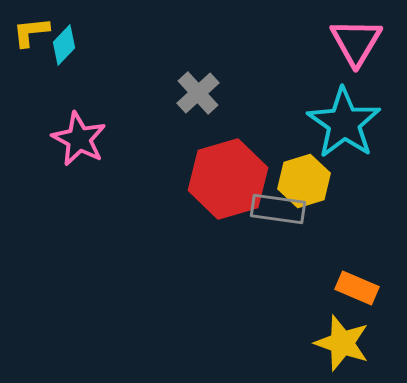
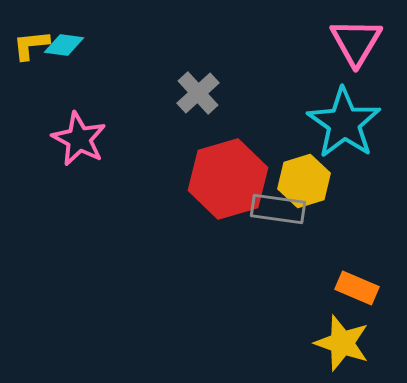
yellow L-shape: moved 13 px down
cyan diamond: rotated 54 degrees clockwise
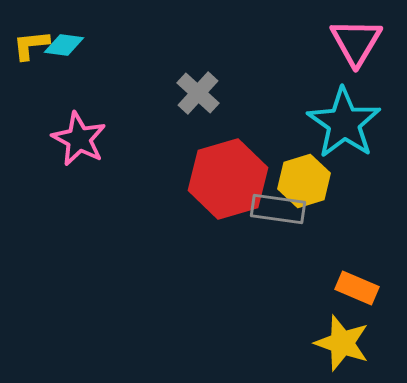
gray cross: rotated 6 degrees counterclockwise
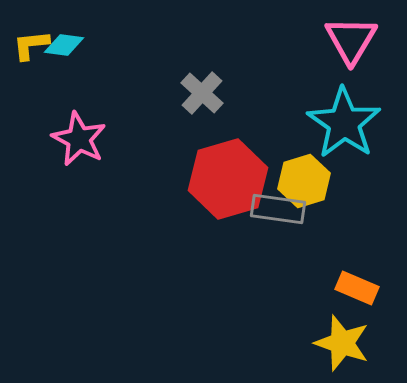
pink triangle: moved 5 px left, 2 px up
gray cross: moved 4 px right
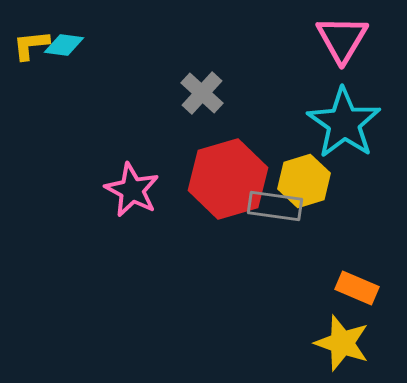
pink triangle: moved 9 px left, 1 px up
pink star: moved 53 px right, 51 px down
gray rectangle: moved 3 px left, 3 px up
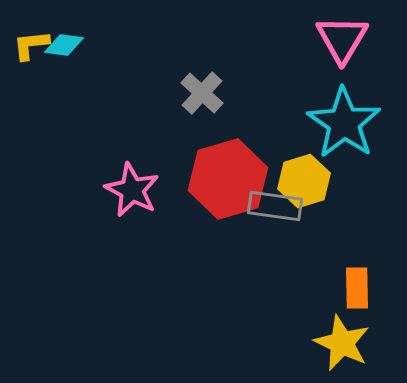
orange rectangle: rotated 66 degrees clockwise
yellow star: rotated 6 degrees clockwise
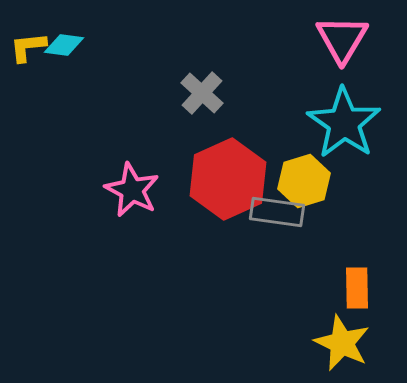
yellow L-shape: moved 3 px left, 2 px down
red hexagon: rotated 8 degrees counterclockwise
gray rectangle: moved 2 px right, 6 px down
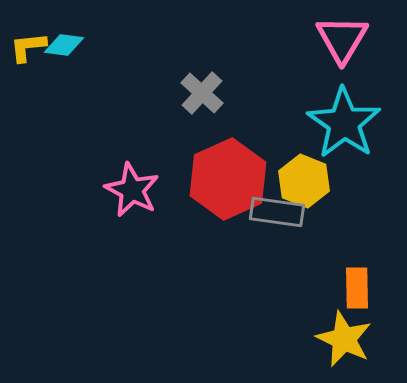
yellow hexagon: rotated 21 degrees counterclockwise
yellow star: moved 2 px right, 4 px up
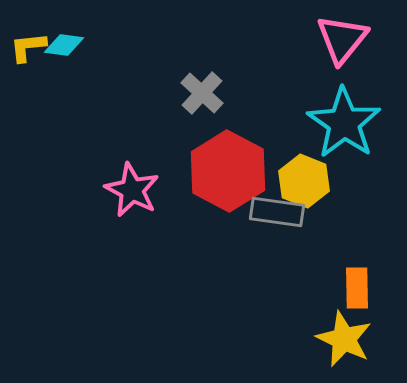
pink triangle: rotated 8 degrees clockwise
red hexagon: moved 8 px up; rotated 8 degrees counterclockwise
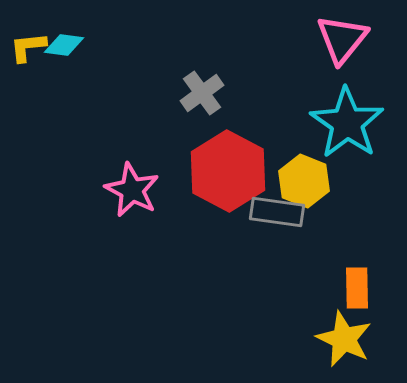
gray cross: rotated 12 degrees clockwise
cyan star: moved 3 px right
